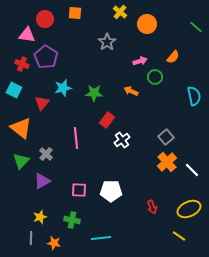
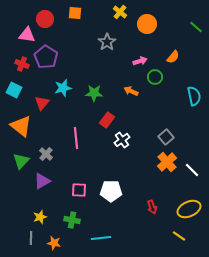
orange triangle: moved 2 px up
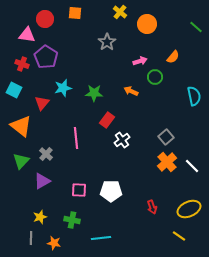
white line: moved 4 px up
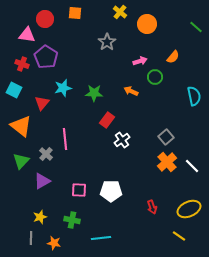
pink line: moved 11 px left, 1 px down
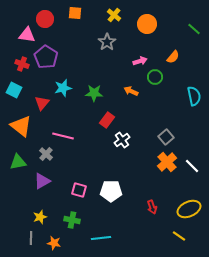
yellow cross: moved 6 px left, 3 px down
green line: moved 2 px left, 2 px down
pink line: moved 2 px left, 3 px up; rotated 70 degrees counterclockwise
green triangle: moved 3 px left, 1 px down; rotated 36 degrees clockwise
pink square: rotated 14 degrees clockwise
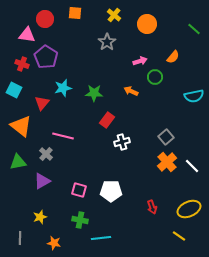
cyan semicircle: rotated 90 degrees clockwise
white cross: moved 2 px down; rotated 21 degrees clockwise
green cross: moved 8 px right
gray line: moved 11 px left
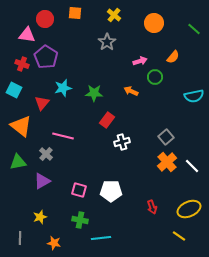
orange circle: moved 7 px right, 1 px up
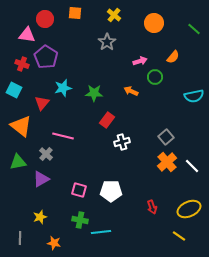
purple triangle: moved 1 px left, 2 px up
cyan line: moved 6 px up
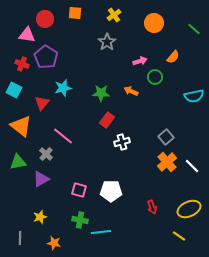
yellow cross: rotated 16 degrees clockwise
green star: moved 7 px right
pink line: rotated 25 degrees clockwise
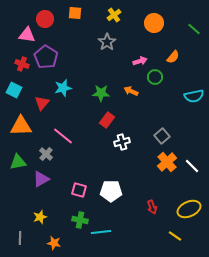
orange triangle: rotated 40 degrees counterclockwise
gray square: moved 4 px left, 1 px up
yellow line: moved 4 px left
